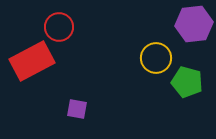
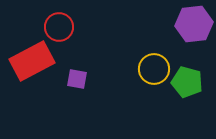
yellow circle: moved 2 px left, 11 px down
purple square: moved 30 px up
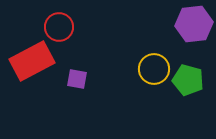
green pentagon: moved 1 px right, 2 px up
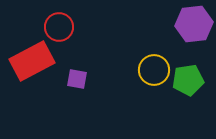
yellow circle: moved 1 px down
green pentagon: rotated 24 degrees counterclockwise
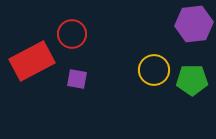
red circle: moved 13 px right, 7 px down
green pentagon: moved 4 px right; rotated 8 degrees clockwise
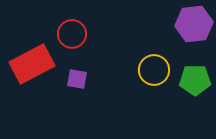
red rectangle: moved 3 px down
green pentagon: moved 3 px right
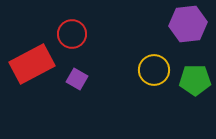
purple hexagon: moved 6 px left
purple square: rotated 20 degrees clockwise
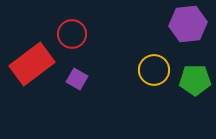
red rectangle: rotated 9 degrees counterclockwise
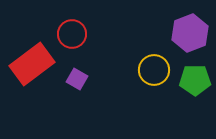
purple hexagon: moved 2 px right, 9 px down; rotated 15 degrees counterclockwise
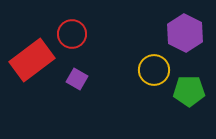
purple hexagon: moved 5 px left; rotated 12 degrees counterclockwise
red rectangle: moved 4 px up
green pentagon: moved 6 px left, 11 px down
